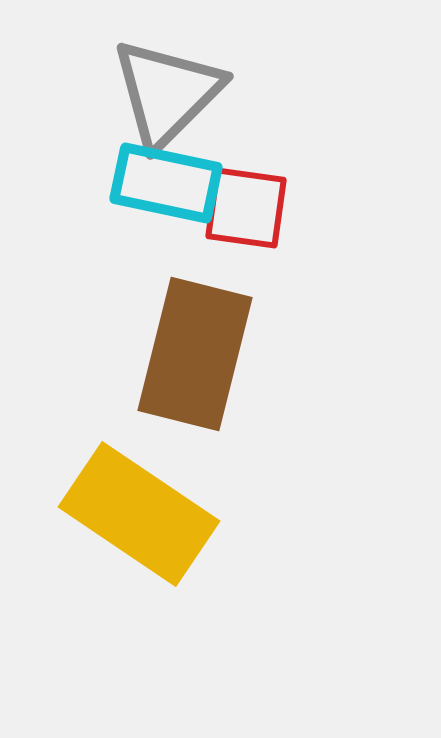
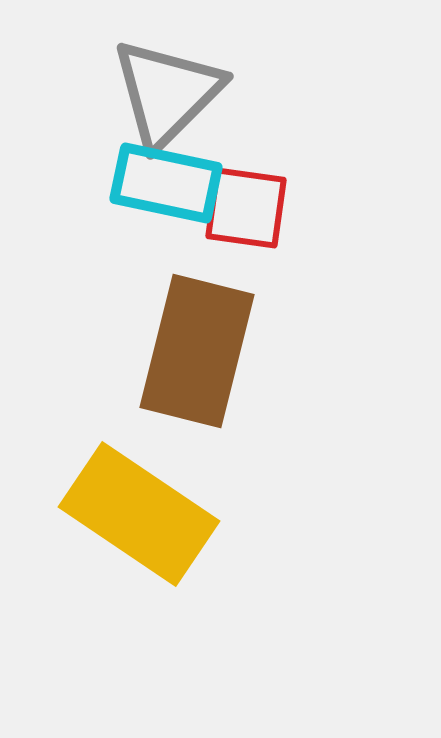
brown rectangle: moved 2 px right, 3 px up
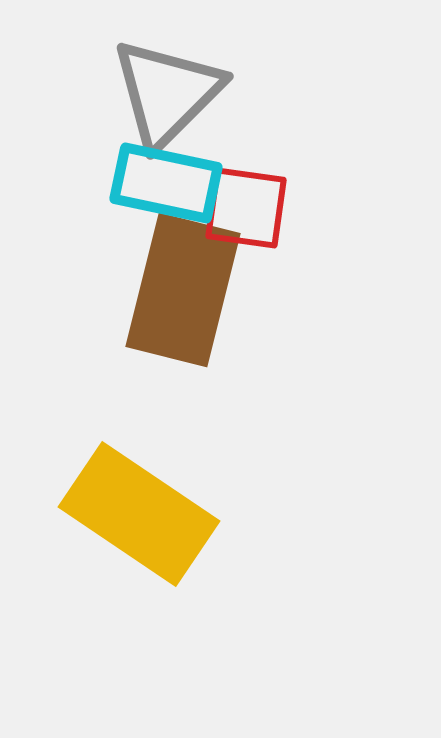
brown rectangle: moved 14 px left, 61 px up
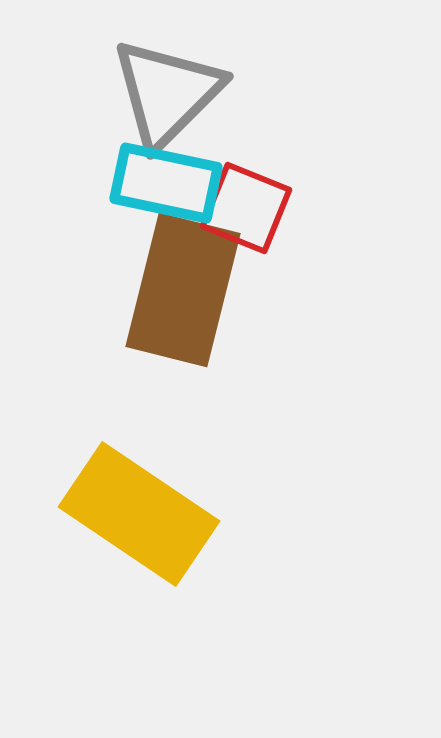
red square: rotated 14 degrees clockwise
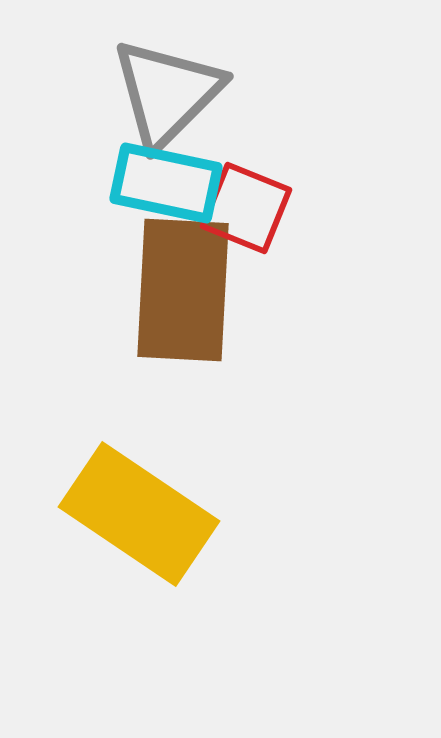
brown rectangle: rotated 11 degrees counterclockwise
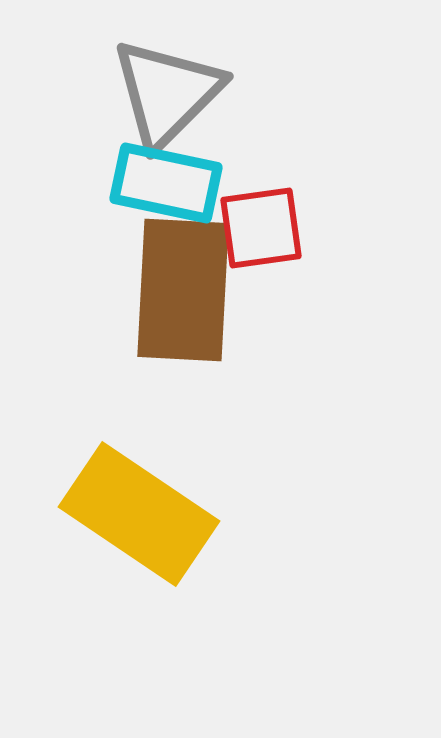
red square: moved 15 px right, 20 px down; rotated 30 degrees counterclockwise
